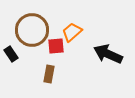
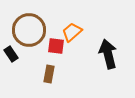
brown circle: moved 3 px left
red square: rotated 12 degrees clockwise
black arrow: rotated 52 degrees clockwise
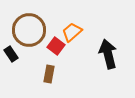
red square: rotated 30 degrees clockwise
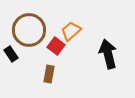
orange trapezoid: moved 1 px left, 1 px up
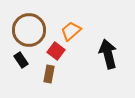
red square: moved 5 px down
black rectangle: moved 10 px right, 6 px down
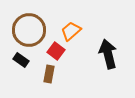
black rectangle: rotated 21 degrees counterclockwise
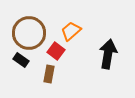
brown circle: moved 3 px down
black arrow: rotated 24 degrees clockwise
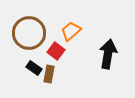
black rectangle: moved 13 px right, 8 px down
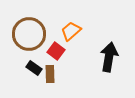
brown circle: moved 1 px down
black arrow: moved 1 px right, 3 px down
brown rectangle: moved 1 px right; rotated 12 degrees counterclockwise
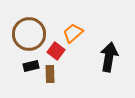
orange trapezoid: moved 2 px right, 2 px down
black rectangle: moved 3 px left, 2 px up; rotated 49 degrees counterclockwise
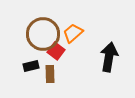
brown circle: moved 14 px right
